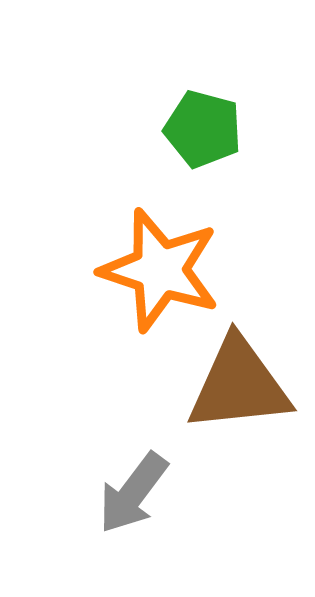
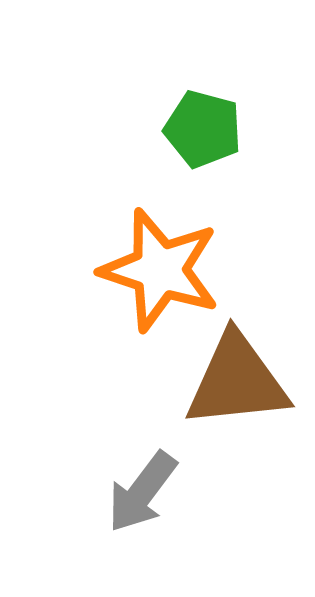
brown triangle: moved 2 px left, 4 px up
gray arrow: moved 9 px right, 1 px up
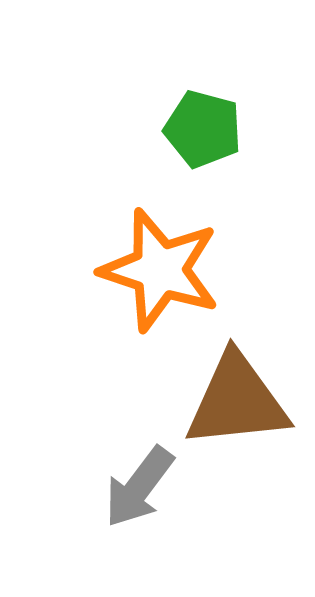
brown triangle: moved 20 px down
gray arrow: moved 3 px left, 5 px up
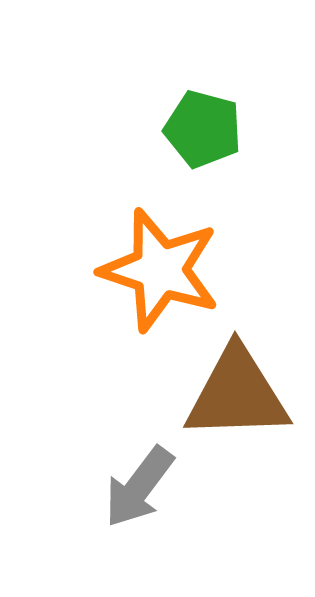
brown triangle: moved 7 px up; rotated 4 degrees clockwise
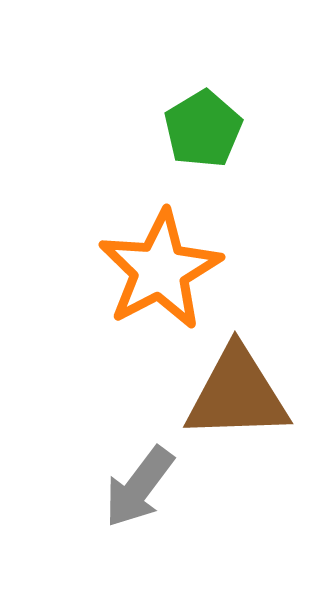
green pentagon: rotated 26 degrees clockwise
orange star: rotated 26 degrees clockwise
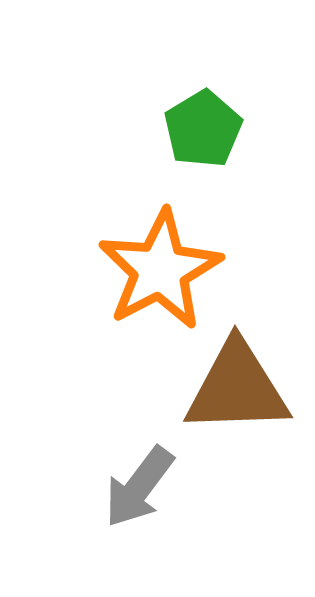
brown triangle: moved 6 px up
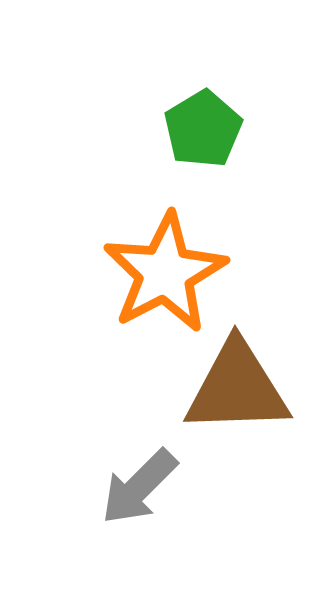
orange star: moved 5 px right, 3 px down
gray arrow: rotated 8 degrees clockwise
